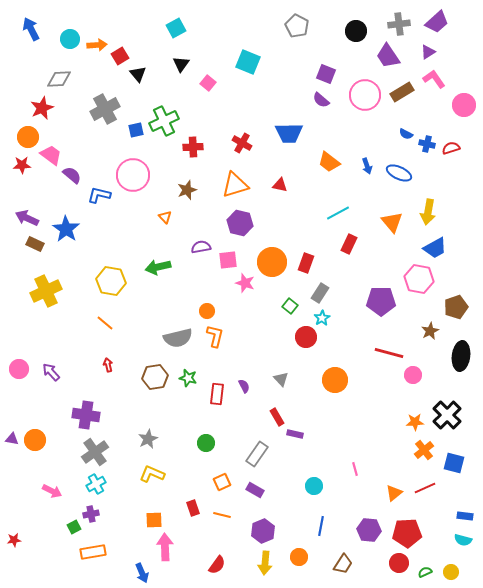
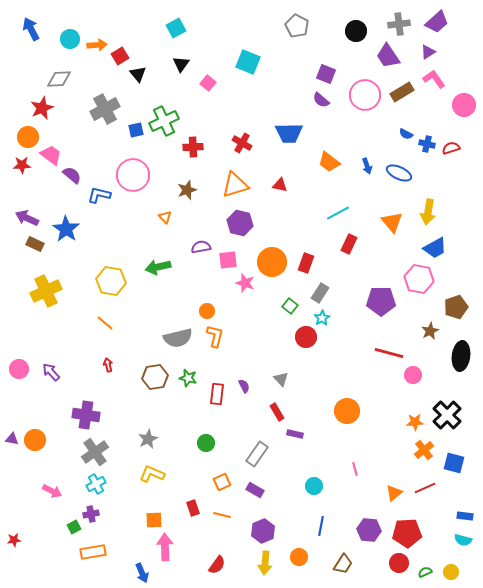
orange circle at (335, 380): moved 12 px right, 31 px down
red rectangle at (277, 417): moved 5 px up
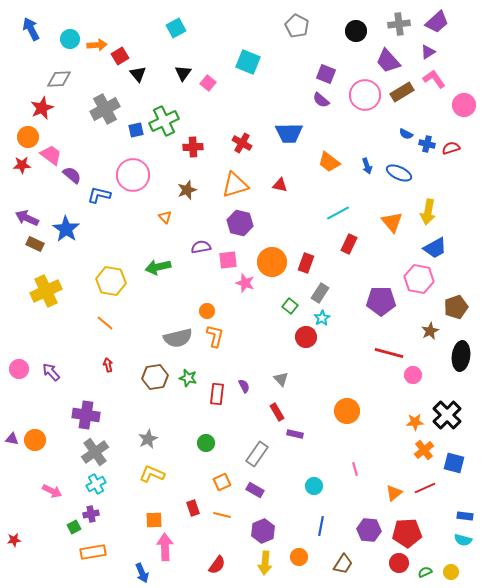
purple trapezoid at (388, 56): moved 5 px down; rotated 8 degrees counterclockwise
black triangle at (181, 64): moved 2 px right, 9 px down
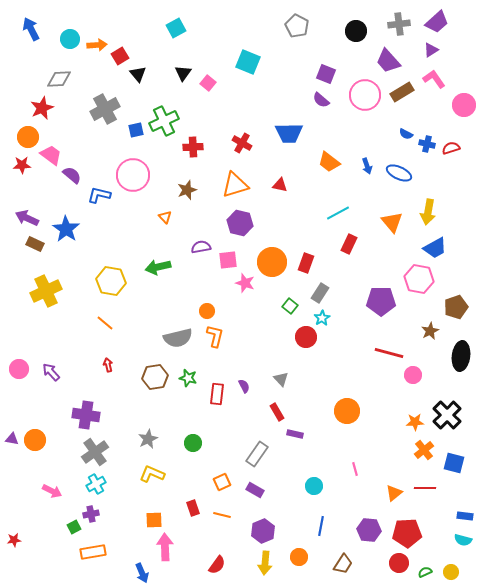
purple triangle at (428, 52): moved 3 px right, 2 px up
green circle at (206, 443): moved 13 px left
red line at (425, 488): rotated 25 degrees clockwise
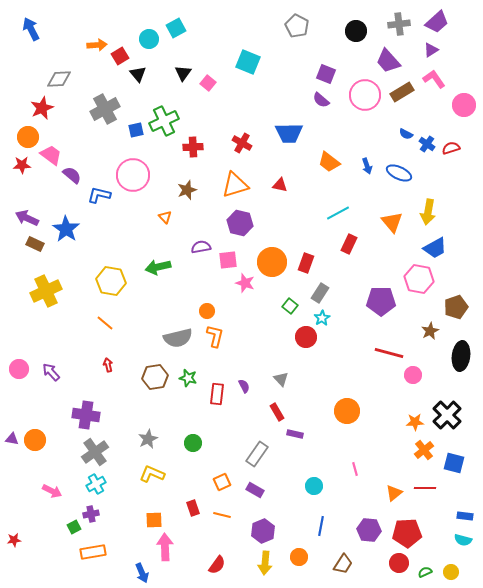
cyan circle at (70, 39): moved 79 px right
blue cross at (427, 144): rotated 21 degrees clockwise
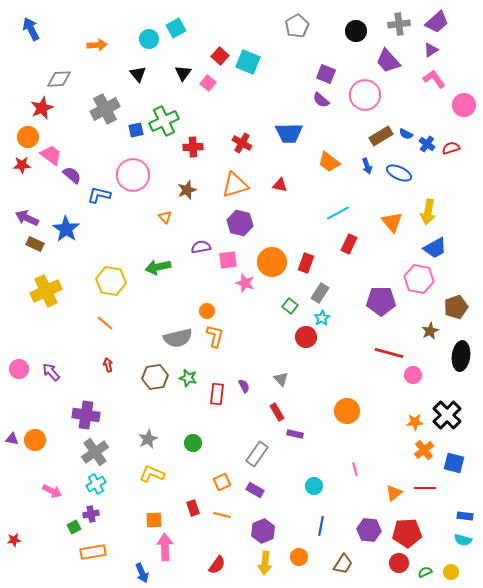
gray pentagon at (297, 26): rotated 15 degrees clockwise
red square at (120, 56): moved 100 px right; rotated 18 degrees counterclockwise
brown rectangle at (402, 92): moved 21 px left, 44 px down
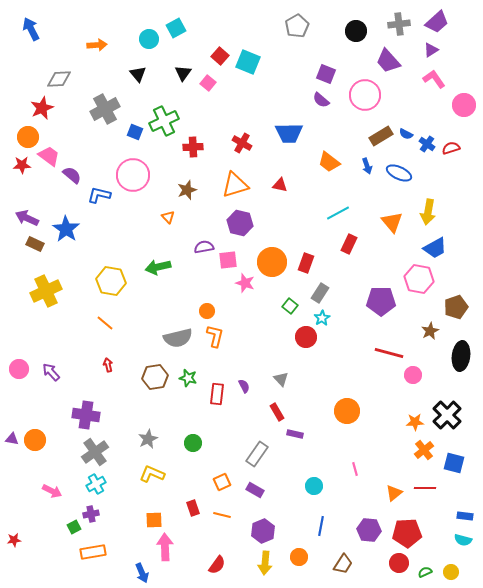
blue square at (136, 130): moved 1 px left, 2 px down; rotated 35 degrees clockwise
pink trapezoid at (51, 155): moved 2 px left, 1 px down
orange triangle at (165, 217): moved 3 px right
purple semicircle at (201, 247): moved 3 px right
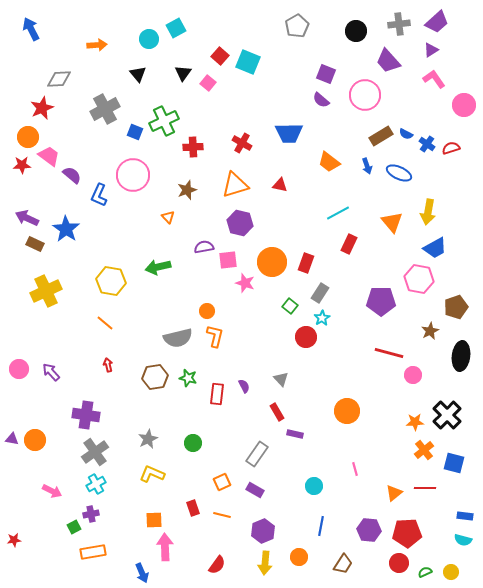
blue L-shape at (99, 195): rotated 80 degrees counterclockwise
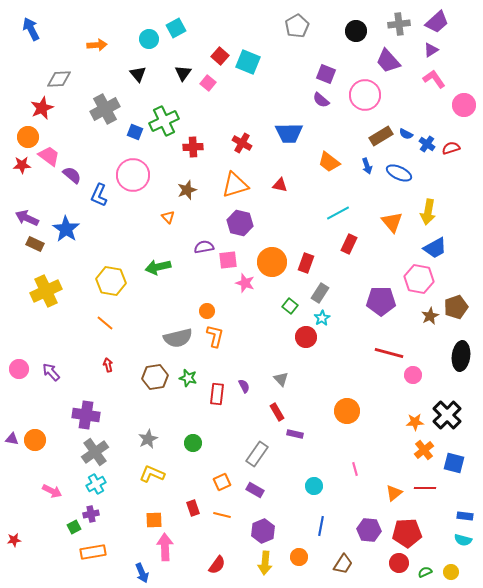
brown star at (430, 331): moved 15 px up
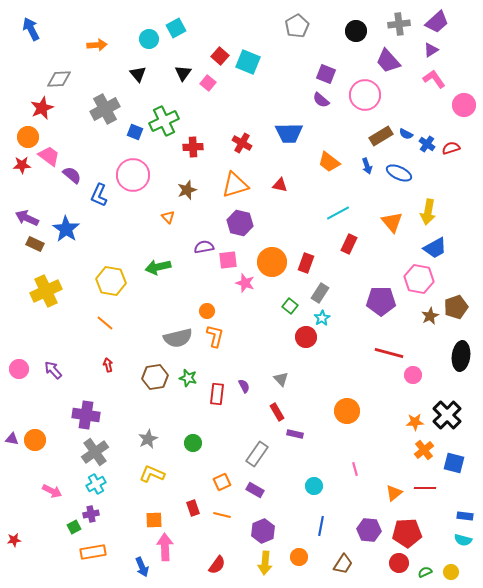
purple arrow at (51, 372): moved 2 px right, 2 px up
blue arrow at (142, 573): moved 6 px up
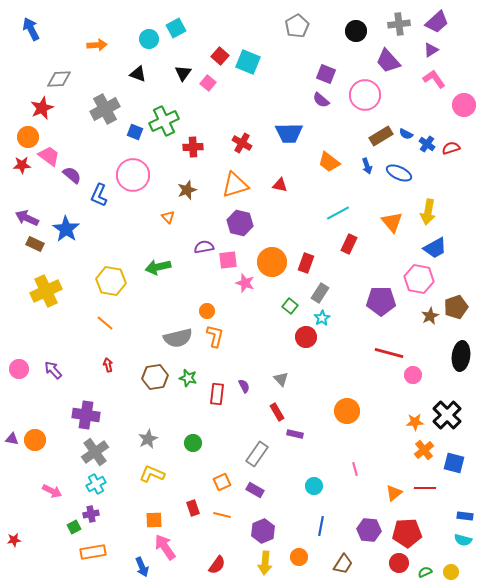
black triangle at (138, 74): rotated 30 degrees counterclockwise
pink arrow at (165, 547): rotated 32 degrees counterclockwise
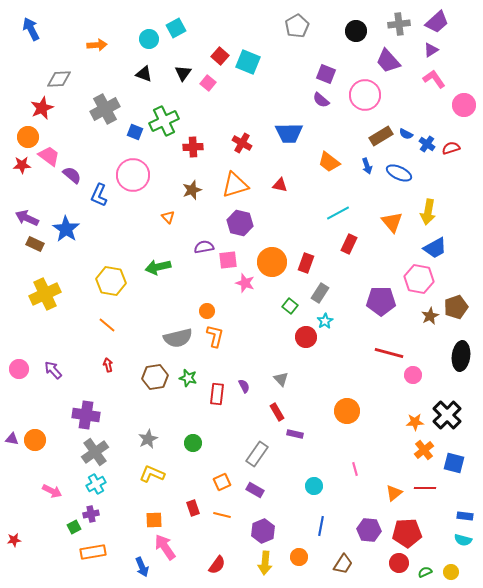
black triangle at (138, 74): moved 6 px right
brown star at (187, 190): moved 5 px right
yellow cross at (46, 291): moved 1 px left, 3 px down
cyan star at (322, 318): moved 3 px right, 3 px down
orange line at (105, 323): moved 2 px right, 2 px down
